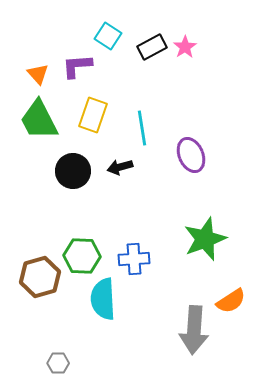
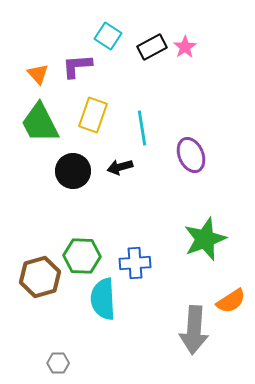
green trapezoid: moved 1 px right, 3 px down
blue cross: moved 1 px right, 4 px down
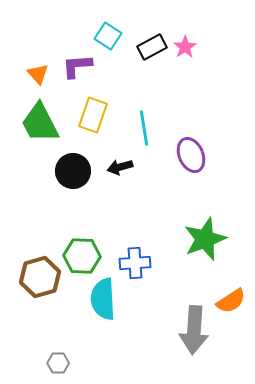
cyan line: moved 2 px right
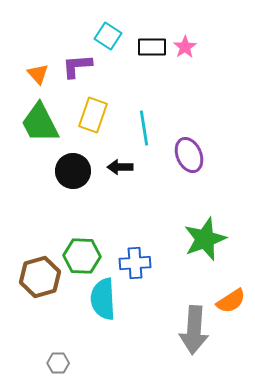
black rectangle: rotated 28 degrees clockwise
purple ellipse: moved 2 px left
black arrow: rotated 15 degrees clockwise
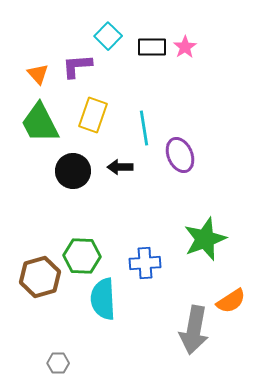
cyan square: rotated 12 degrees clockwise
purple ellipse: moved 9 px left
blue cross: moved 10 px right
gray arrow: rotated 6 degrees clockwise
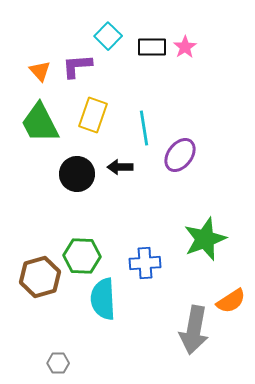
orange triangle: moved 2 px right, 3 px up
purple ellipse: rotated 60 degrees clockwise
black circle: moved 4 px right, 3 px down
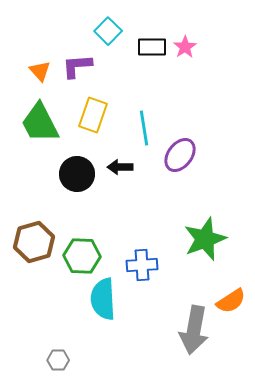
cyan square: moved 5 px up
blue cross: moved 3 px left, 2 px down
brown hexagon: moved 6 px left, 35 px up
gray hexagon: moved 3 px up
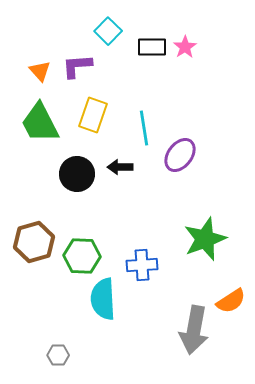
gray hexagon: moved 5 px up
